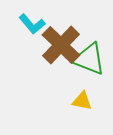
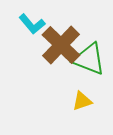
yellow triangle: rotated 30 degrees counterclockwise
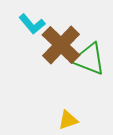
yellow triangle: moved 14 px left, 19 px down
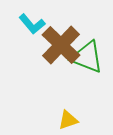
green triangle: moved 2 px left, 2 px up
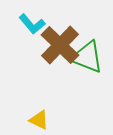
brown cross: moved 1 px left
yellow triangle: moved 29 px left; rotated 45 degrees clockwise
